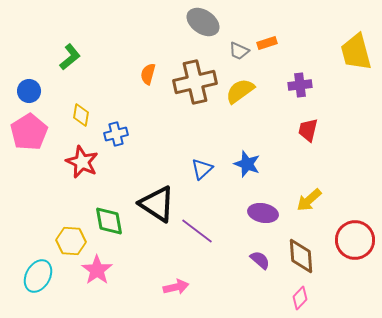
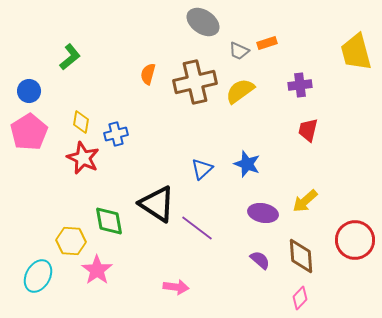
yellow diamond: moved 7 px down
red star: moved 1 px right, 4 px up
yellow arrow: moved 4 px left, 1 px down
purple line: moved 3 px up
pink arrow: rotated 20 degrees clockwise
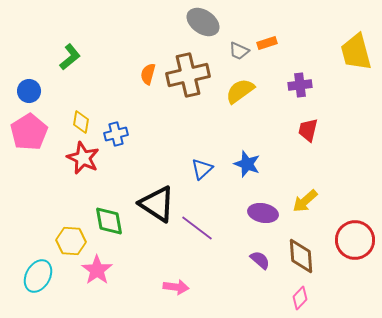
brown cross: moved 7 px left, 7 px up
